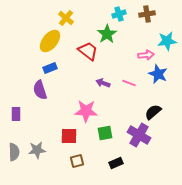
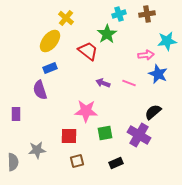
gray semicircle: moved 1 px left, 10 px down
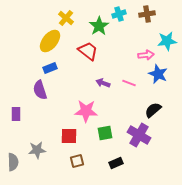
green star: moved 8 px left, 8 px up
black semicircle: moved 2 px up
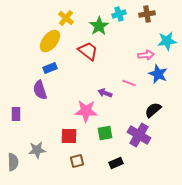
purple arrow: moved 2 px right, 10 px down
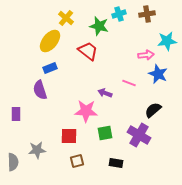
green star: rotated 24 degrees counterclockwise
black rectangle: rotated 32 degrees clockwise
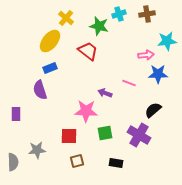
blue star: rotated 24 degrees counterclockwise
